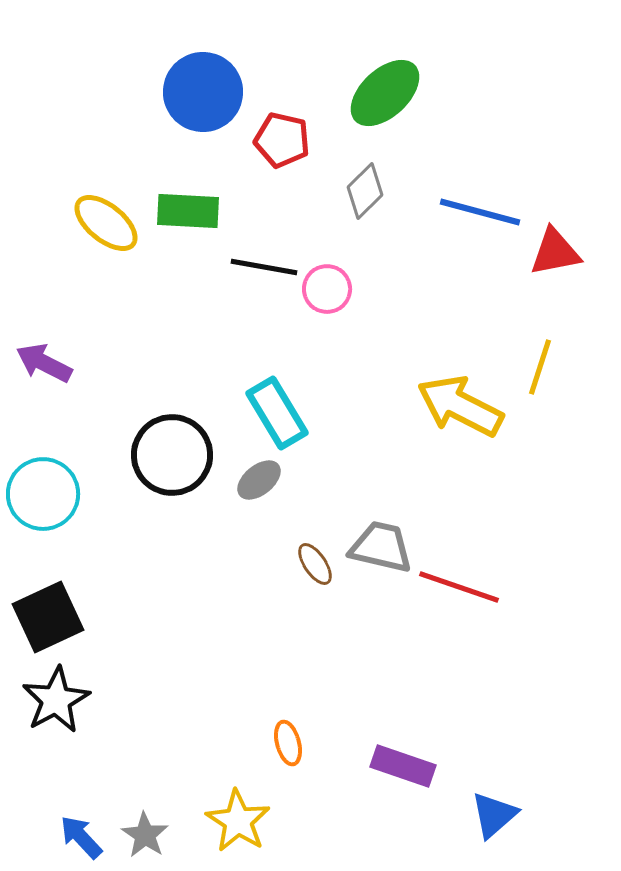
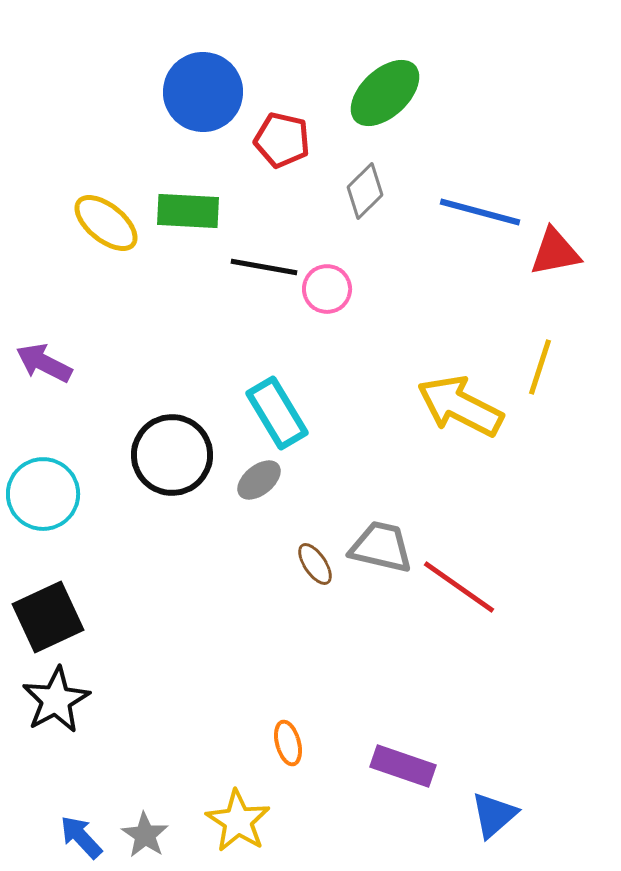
red line: rotated 16 degrees clockwise
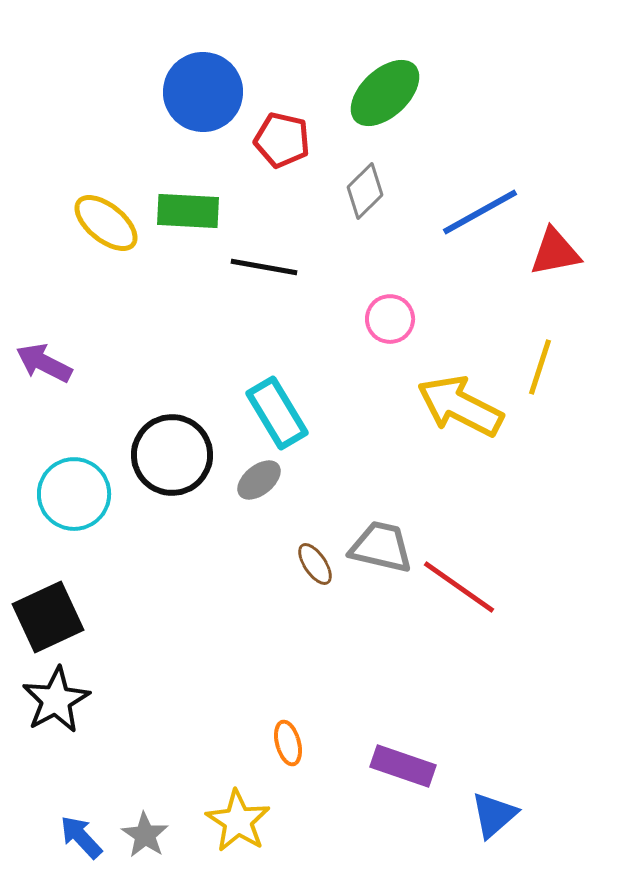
blue line: rotated 44 degrees counterclockwise
pink circle: moved 63 px right, 30 px down
cyan circle: moved 31 px right
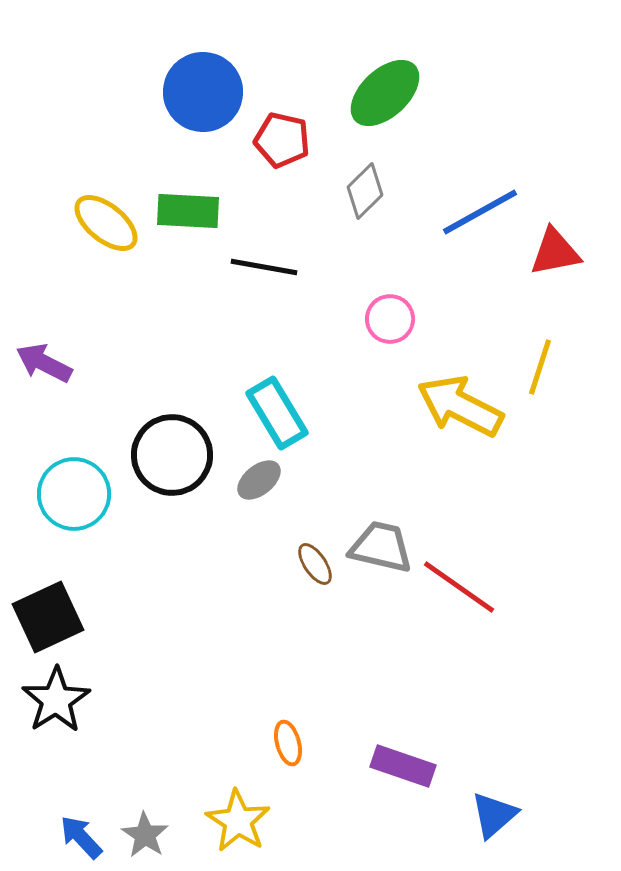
black star: rotated 4 degrees counterclockwise
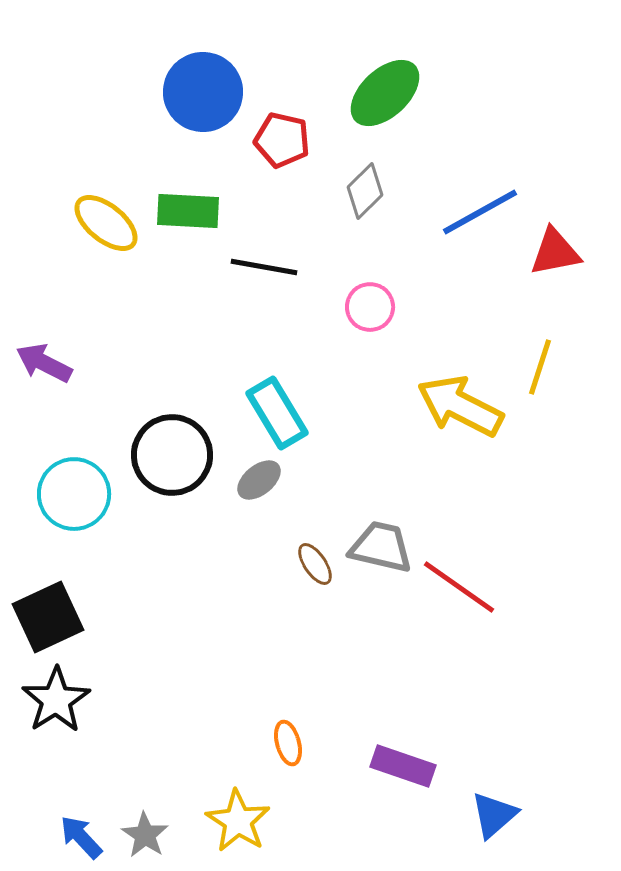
pink circle: moved 20 px left, 12 px up
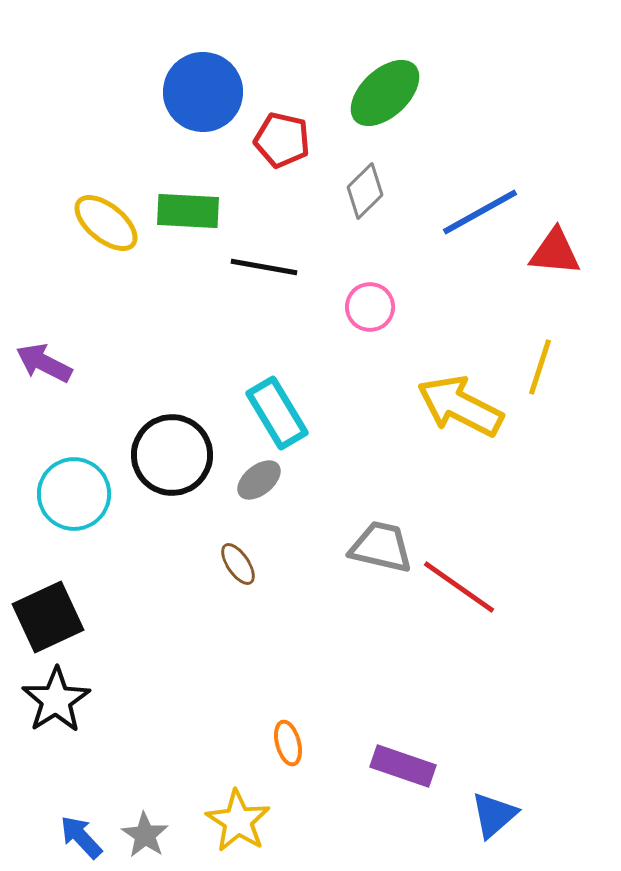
red triangle: rotated 16 degrees clockwise
brown ellipse: moved 77 px left
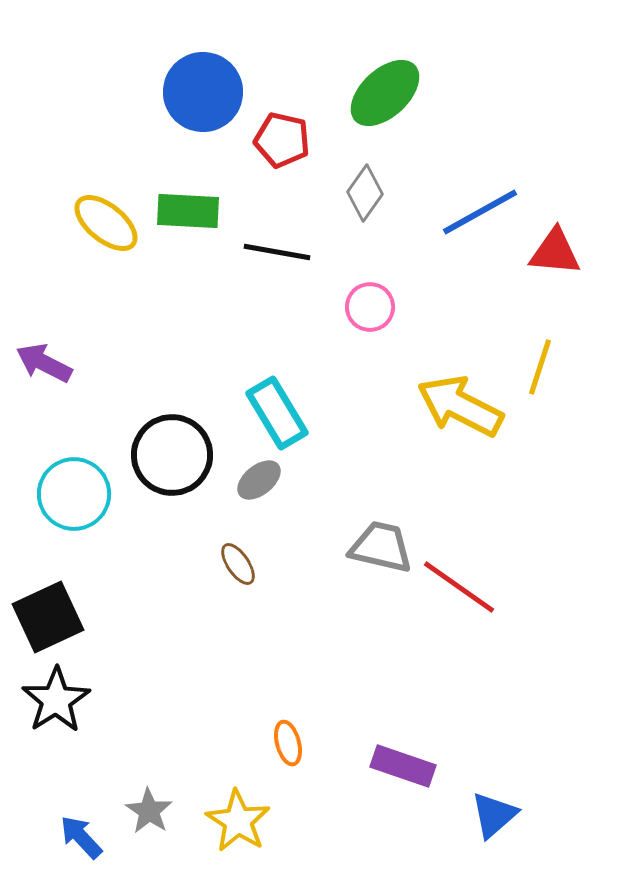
gray diamond: moved 2 px down; rotated 10 degrees counterclockwise
black line: moved 13 px right, 15 px up
gray star: moved 4 px right, 24 px up
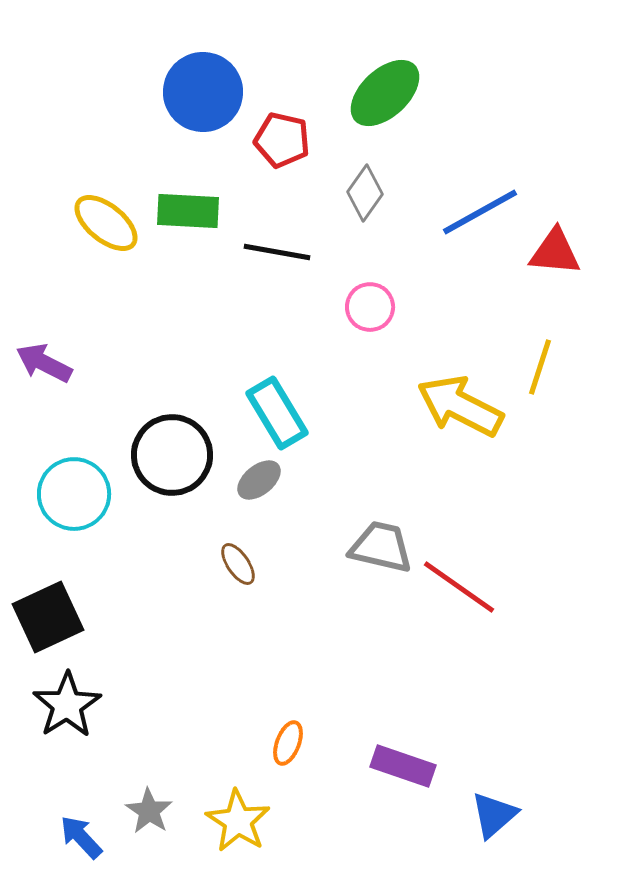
black star: moved 11 px right, 5 px down
orange ellipse: rotated 36 degrees clockwise
